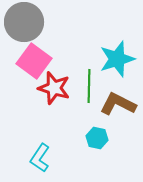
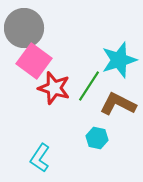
gray circle: moved 6 px down
cyan star: moved 2 px right, 1 px down
green line: rotated 32 degrees clockwise
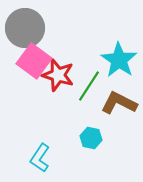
gray circle: moved 1 px right
cyan star: rotated 21 degrees counterclockwise
red star: moved 4 px right, 13 px up
brown L-shape: moved 1 px right, 1 px up
cyan hexagon: moved 6 px left
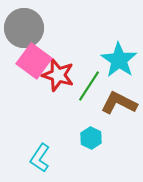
gray circle: moved 1 px left
cyan hexagon: rotated 15 degrees clockwise
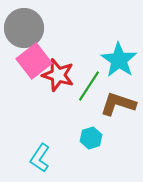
pink square: rotated 16 degrees clockwise
brown L-shape: moved 1 px left, 1 px down; rotated 9 degrees counterclockwise
cyan hexagon: rotated 15 degrees clockwise
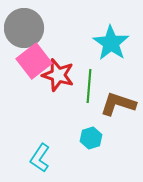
cyan star: moved 8 px left, 17 px up
green line: rotated 28 degrees counterclockwise
